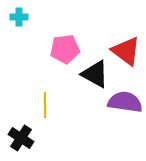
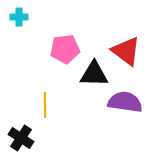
black triangle: moved 1 px left; rotated 28 degrees counterclockwise
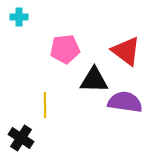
black triangle: moved 6 px down
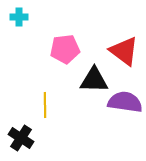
red triangle: moved 2 px left
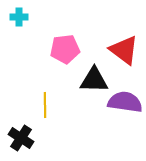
red triangle: moved 1 px up
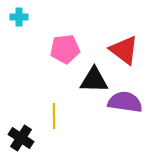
yellow line: moved 9 px right, 11 px down
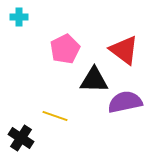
pink pentagon: rotated 20 degrees counterclockwise
purple semicircle: rotated 20 degrees counterclockwise
yellow line: moved 1 px right; rotated 70 degrees counterclockwise
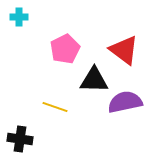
yellow line: moved 9 px up
black cross: moved 1 px left, 1 px down; rotated 25 degrees counterclockwise
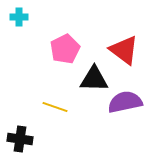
black triangle: moved 1 px up
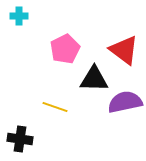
cyan cross: moved 1 px up
